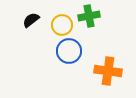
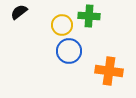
green cross: rotated 15 degrees clockwise
black semicircle: moved 12 px left, 8 px up
orange cross: moved 1 px right
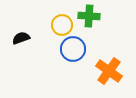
black semicircle: moved 2 px right, 26 px down; rotated 18 degrees clockwise
blue circle: moved 4 px right, 2 px up
orange cross: rotated 28 degrees clockwise
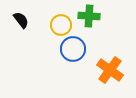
yellow circle: moved 1 px left
black semicircle: moved 18 px up; rotated 72 degrees clockwise
orange cross: moved 1 px right, 1 px up
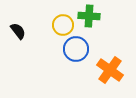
black semicircle: moved 3 px left, 11 px down
yellow circle: moved 2 px right
blue circle: moved 3 px right
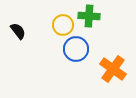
orange cross: moved 3 px right, 1 px up
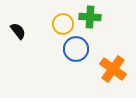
green cross: moved 1 px right, 1 px down
yellow circle: moved 1 px up
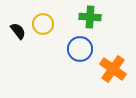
yellow circle: moved 20 px left
blue circle: moved 4 px right
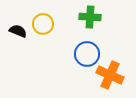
black semicircle: rotated 30 degrees counterclockwise
blue circle: moved 7 px right, 5 px down
orange cross: moved 3 px left, 6 px down; rotated 12 degrees counterclockwise
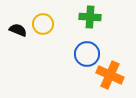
black semicircle: moved 1 px up
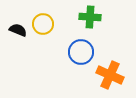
blue circle: moved 6 px left, 2 px up
